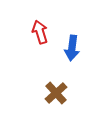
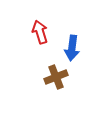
brown cross: moved 16 px up; rotated 20 degrees clockwise
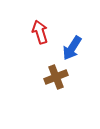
blue arrow: rotated 25 degrees clockwise
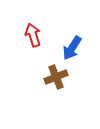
red arrow: moved 7 px left, 3 px down
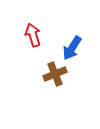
brown cross: moved 1 px left, 3 px up
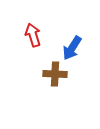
brown cross: rotated 25 degrees clockwise
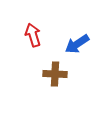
blue arrow: moved 5 px right, 4 px up; rotated 25 degrees clockwise
